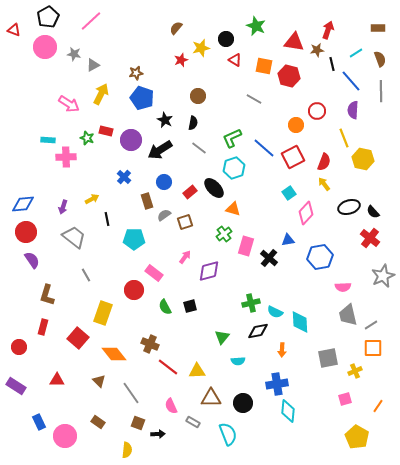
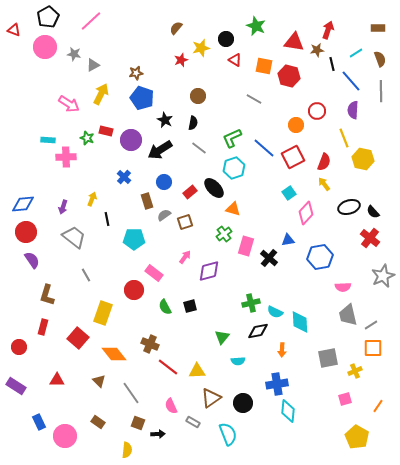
yellow arrow at (92, 199): rotated 40 degrees counterclockwise
brown triangle at (211, 398): rotated 35 degrees counterclockwise
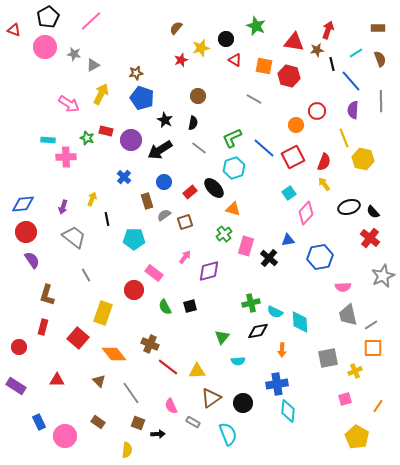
gray line at (381, 91): moved 10 px down
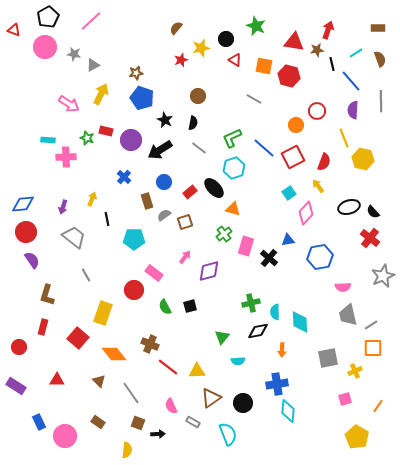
yellow arrow at (324, 184): moved 6 px left, 2 px down
cyan semicircle at (275, 312): rotated 63 degrees clockwise
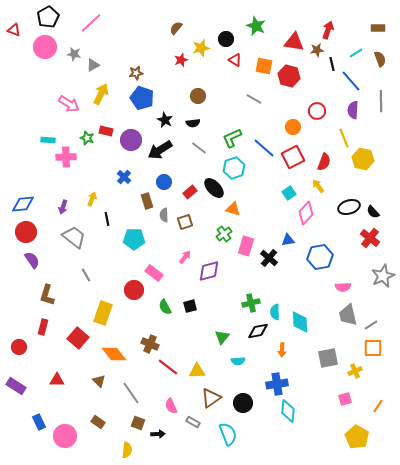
pink line at (91, 21): moved 2 px down
black semicircle at (193, 123): rotated 72 degrees clockwise
orange circle at (296, 125): moved 3 px left, 2 px down
gray semicircle at (164, 215): rotated 56 degrees counterclockwise
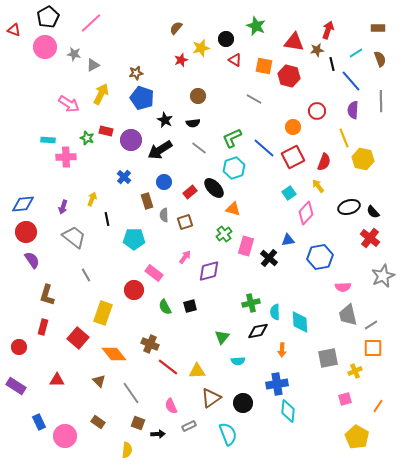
gray rectangle at (193, 422): moved 4 px left, 4 px down; rotated 56 degrees counterclockwise
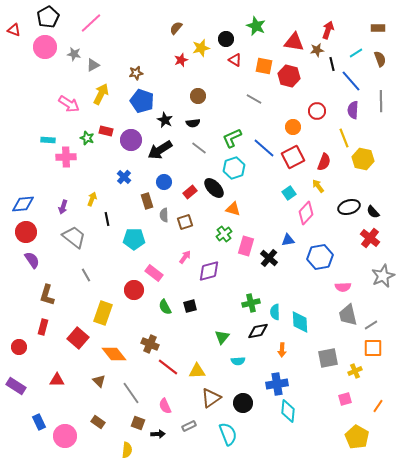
blue pentagon at (142, 98): moved 3 px down
pink semicircle at (171, 406): moved 6 px left
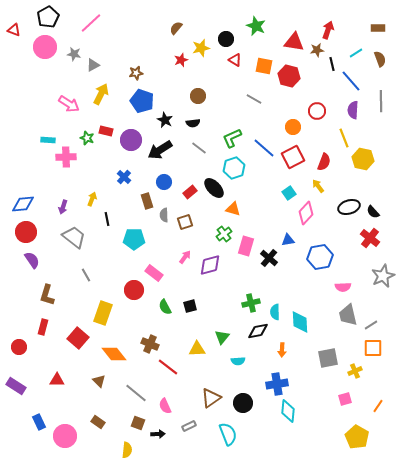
purple diamond at (209, 271): moved 1 px right, 6 px up
yellow triangle at (197, 371): moved 22 px up
gray line at (131, 393): moved 5 px right; rotated 15 degrees counterclockwise
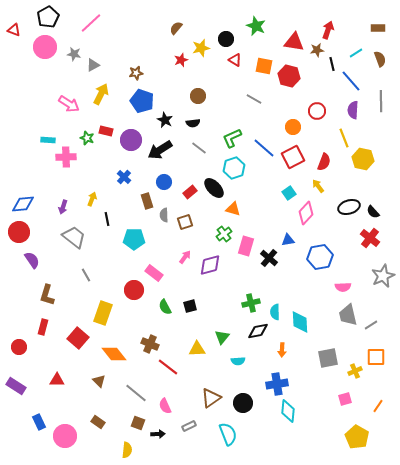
red circle at (26, 232): moved 7 px left
orange square at (373, 348): moved 3 px right, 9 px down
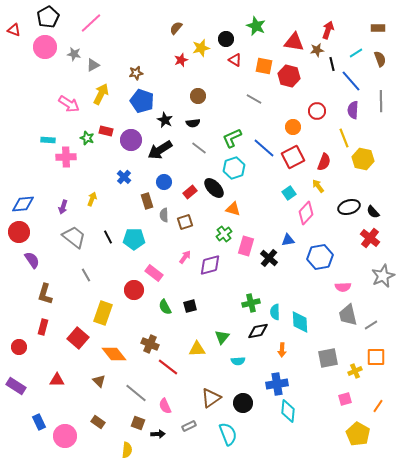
black line at (107, 219): moved 1 px right, 18 px down; rotated 16 degrees counterclockwise
brown L-shape at (47, 295): moved 2 px left, 1 px up
yellow pentagon at (357, 437): moved 1 px right, 3 px up
